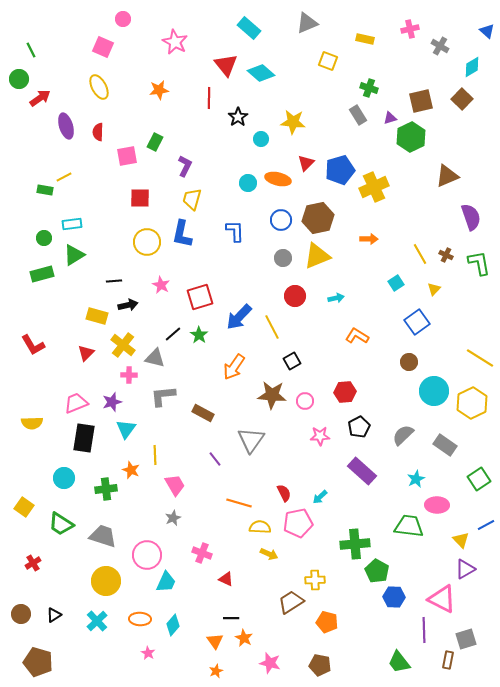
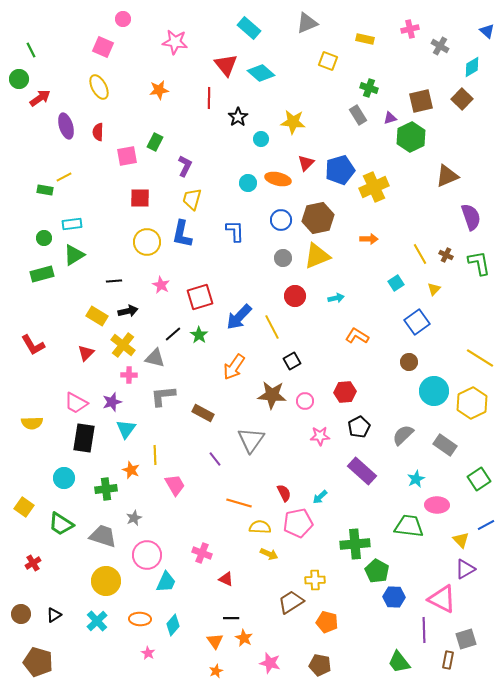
pink star at (175, 42): rotated 20 degrees counterclockwise
black arrow at (128, 305): moved 6 px down
yellow rectangle at (97, 316): rotated 15 degrees clockwise
pink trapezoid at (76, 403): rotated 130 degrees counterclockwise
gray star at (173, 518): moved 39 px left
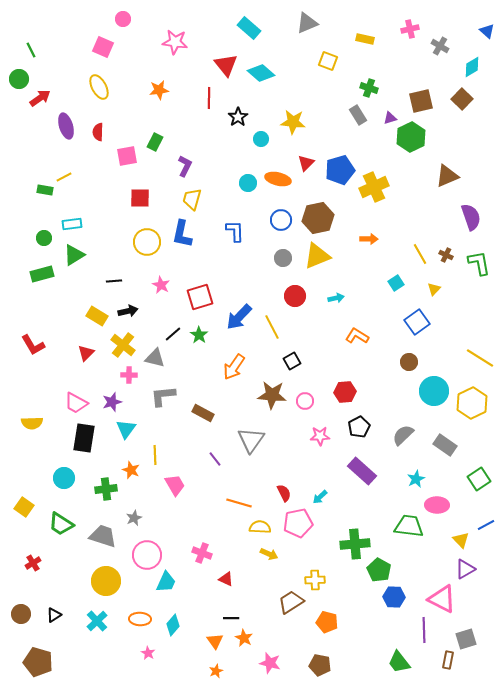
green pentagon at (377, 571): moved 2 px right, 1 px up
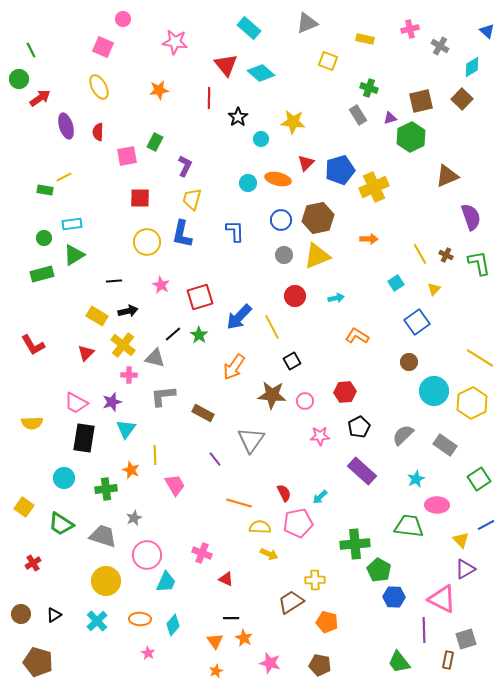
gray circle at (283, 258): moved 1 px right, 3 px up
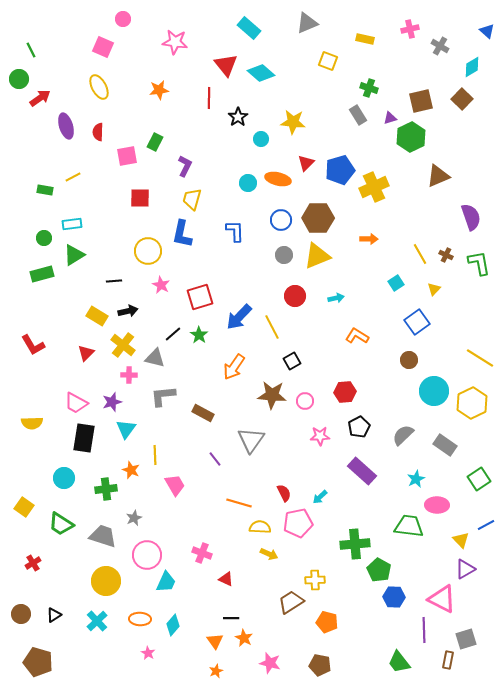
brown triangle at (447, 176): moved 9 px left
yellow line at (64, 177): moved 9 px right
brown hexagon at (318, 218): rotated 12 degrees clockwise
yellow circle at (147, 242): moved 1 px right, 9 px down
brown circle at (409, 362): moved 2 px up
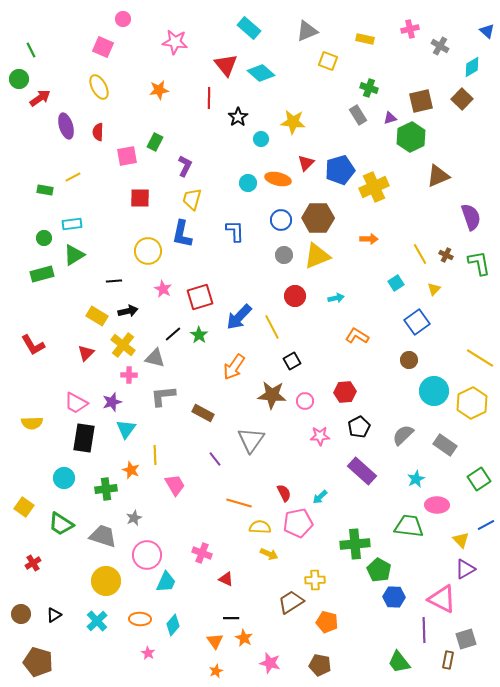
gray triangle at (307, 23): moved 8 px down
pink star at (161, 285): moved 2 px right, 4 px down
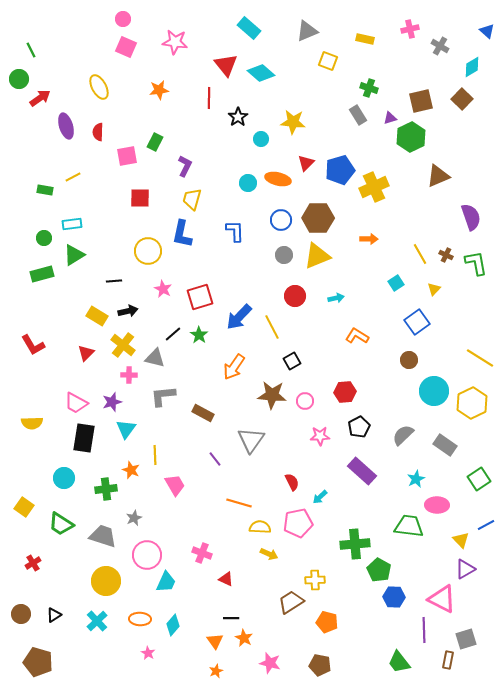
pink square at (103, 47): moved 23 px right
green L-shape at (479, 263): moved 3 px left
red semicircle at (284, 493): moved 8 px right, 11 px up
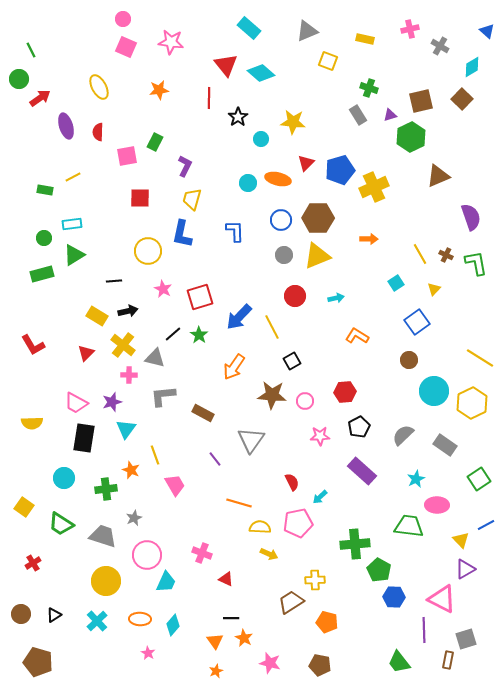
pink star at (175, 42): moved 4 px left
purple triangle at (390, 118): moved 3 px up
yellow line at (155, 455): rotated 18 degrees counterclockwise
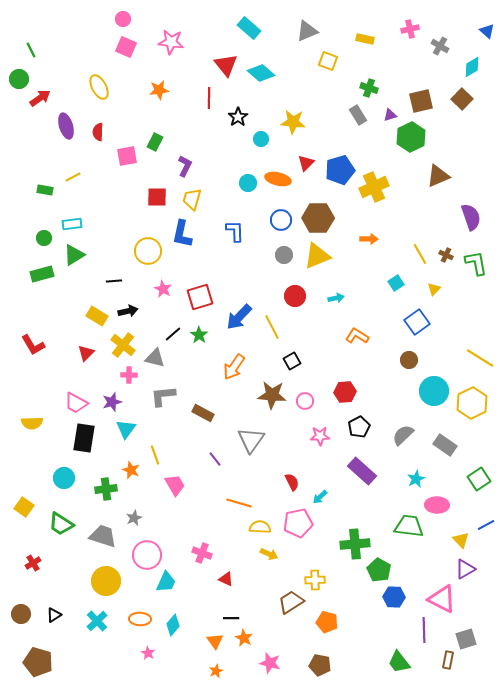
red square at (140, 198): moved 17 px right, 1 px up
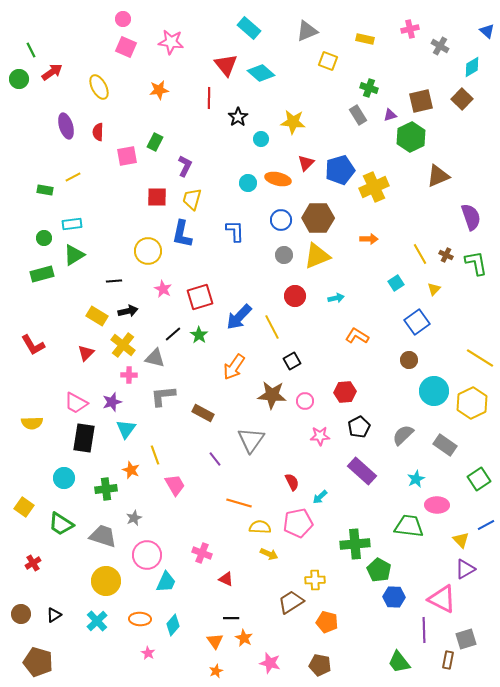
red arrow at (40, 98): moved 12 px right, 26 px up
